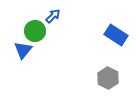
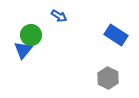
blue arrow: moved 6 px right; rotated 77 degrees clockwise
green circle: moved 4 px left, 4 px down
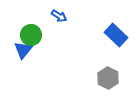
blue rectangle: rotated 10 degrees clockwise
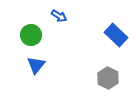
blue triangle: moved 13 px right, 15 px down
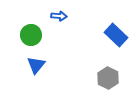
blue arrow: rotated 28 degrees counterclockwise
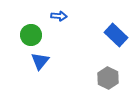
blue triangle: moved 4 px right, 4 px up
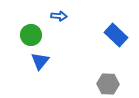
gray hexagon: moved 6 px down; rotated 25 degrees counterclockwise
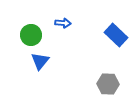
blue arrow: moved 4 px right, 7 px down
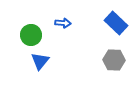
blue rectangle: moved 12 px up
gray hexagon: moved 6 px right, 24 px up
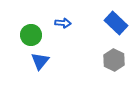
gray hexagon: rotated 25 degrees clockwise
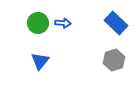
green circle: moved 7 px right, 12 px up
gray hexagon: rotated 15 degrees clockwise
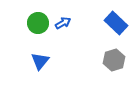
blue arrow: rotated 35 degrees counterclockwise
